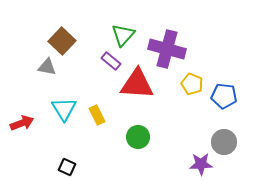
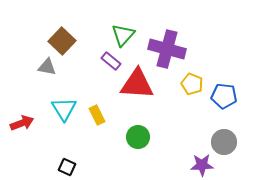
purple star: moved 1 px right, 1 px down
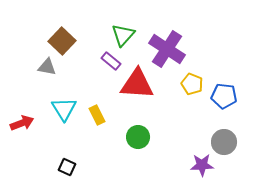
purple cross: rotated 18 degrees clockwise
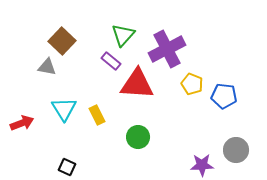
purple cross: rotated 30 degrees clockwise
gray circle: moved 12 px right, 8 px down
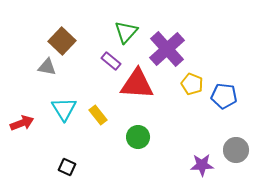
green triangle: moved 3 px right, 3 px up
purple cross: rotated 15 degrees counterclockwise
yellow rectangle: moved 1 px right; rotated 12 degrees counterclockwise
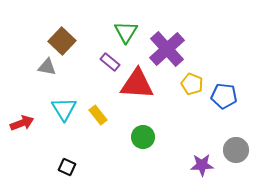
green triangle: rotated 10 degrees counterclockwise
purple rectangle: moved 1 px left, 1 px down
green circle: moved 5 px right
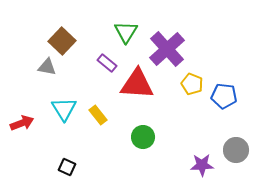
purple rectangle: moved 3 px left, 1 px down
